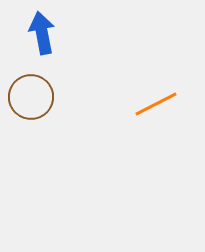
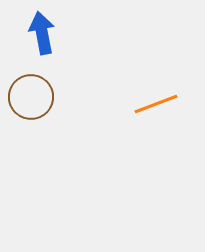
orange line: rotated 6 degrees clockwise
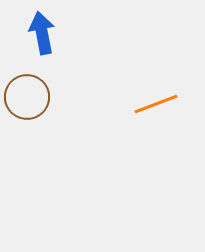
brown circle: moved 4 px left
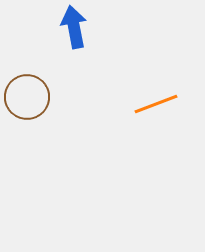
blue arrow: moved 32 px right, 6 px up
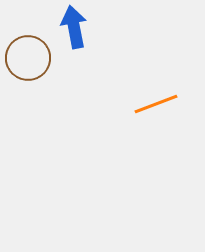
brown circle: moved 1 px right, 39 px up
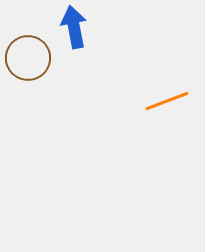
orange line: moved 11 px right, 3 px up
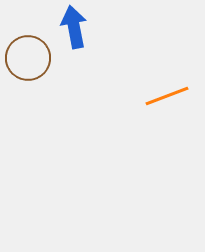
orange line: moved 5 px up
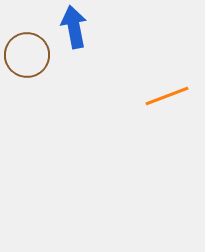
brown circle: moved 1 px left, 3 px up
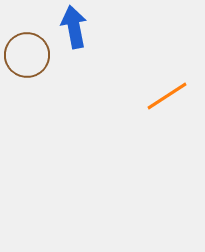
orange line: rotated 12 degrees counterclockwise
